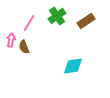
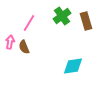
green cross: moved 5 px right
brown rectangle: rotated 72 degrees counterclockwise
pink arrow: moved 1 px left, 2 px down
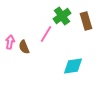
pink line: moved 17 px right, 11 px down
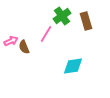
pink arrow: moved 1 px right, 1 px up; rotated 56 degrees clockwise
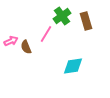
brown semicircle: moved 2 px right
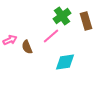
pink line: moved 5 px right, 2 px down; rotated 18 degrees clockwise
pink arrow: moved 1 px left, 1 px up
brown semicircle: moved 1 px right
cyan diamond: moved 8 px left, 4 px up
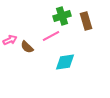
green cross: rotated 18 degrees clockwise
pink line: rotated 12 degrees clockwise
brown semicircle: rotated 24 degrees counterclockwise
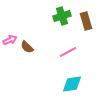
pink line: moved 17 px right, 16 px down
cyan diamond: moved 7 px right, 22 px down
